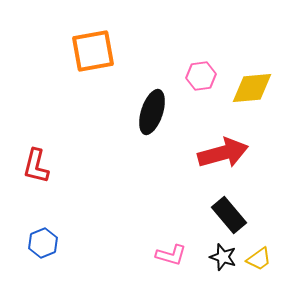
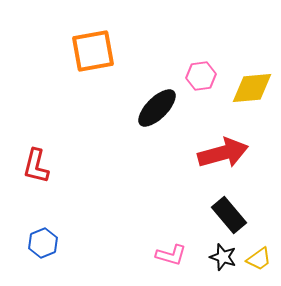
black ellipse: moved 5 px right, 4 px up; rotated 27 degrees clockwise
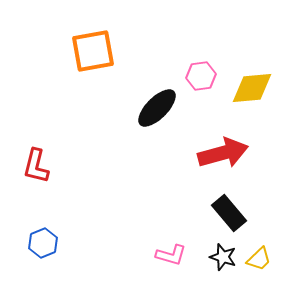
black rectangle: moved 2 px up
yellow trapezoid: rotated 8 degrees counterclockwise
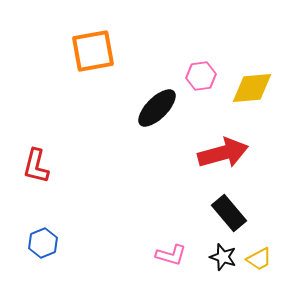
yellow trapezoid: rotated 16 degrees clockwise
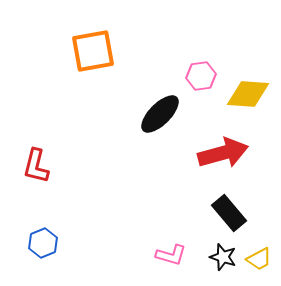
yellow diamond: moved 4 px left, 6 px down; rotated 9 degrees clockwise
black ellipse: moved 3 px right, 6 px down
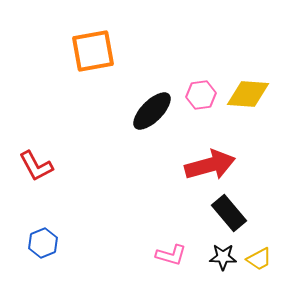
pink hexagon: moved 19 px down
black ellipse: moved 8 px left, 3 px up
red arrow: moved 13 px left, 12 px down
red L-shape: rotated 42 degrees counterclockwise
black star: rotated 16 degrees counterclockwise
